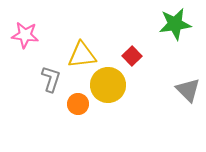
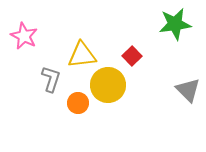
pink star: moved 1 px left, 1 px down; rotated 20 degrees clockwise
orange circle: moved 1 px up
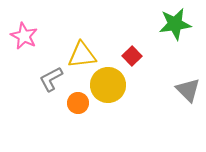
gray L-shape: rotated 136 degrees counterclockwise
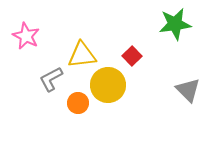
pink star: moved 2 px right
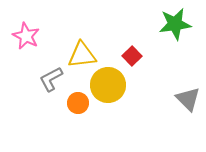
gray triangle: moved 9 px down
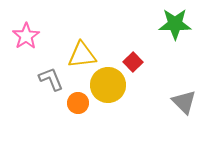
green star: rotated 8 degrees clockwise
pink star: rotated 12 degrees clockwise
red square: moved 1 px right, 6 px down
gray L-shape: rotated 96 degrees clockwise
gray triangle: moved 4 px left, 3 px down
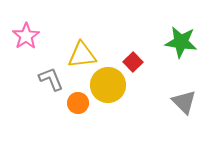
green star: moved 6 px right, 18 px down; rotated 8 degrees clockwise
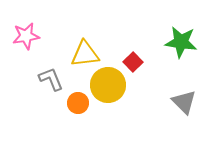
pink star: rotated 24 degrees clockwise
yellow triangle: moved 3 px right, 1 px up
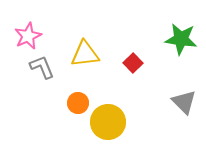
pink star: moved 2 px right; rotated 16 degrees counterclockwise
green star: moved 3 px up
red square: moved 1 px down
gray L-shape: moved 9 px left, 12 px up
yellow circle: moved 37 px down
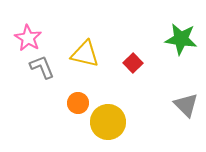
pink star: moved 2 px down; rotated 16 degrees counterclockwise
yellow triangle: rotated 20 degrees clockwise
gray triangle: moved 2 px right, 3 px down
